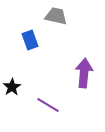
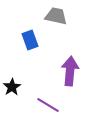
purple arrow: moved 14 px left, 2 px up
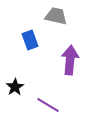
purple arrow: moved 11 px up
black star: moved 3 px right
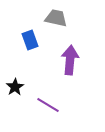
gray trapezoid: moved 2 px down
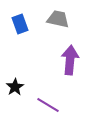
gray trapezoid: moved 2 px right, 1 px down
blue rectangle: moved 10 px left, 16 px up
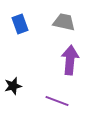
gray trapezoid: moved 6 px right, 3 px down
black star: moved 2 px left, 1 px up; rotated 18 degrees clockwise
purple line: moved 9 px right, 4 px up; rotated 10 degrees counterclockwise
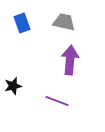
blue rectangle: moved 2 px right, 1 px up
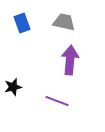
black star: moved 1 px down
